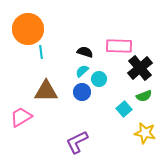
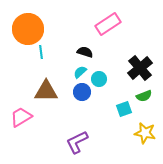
pink rectangle: moved 11 px left, 22 px up; rotated 35 degrees counterclockwise
cyan semicircle: moved 2 px left, 1 px down
cyan square: rotated 21 degrees clockwise
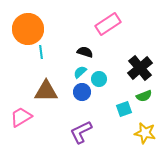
purple L-shape: moved 4 px right, 10 px up
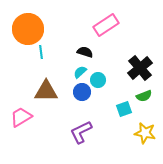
pink rectangle: moved 2 px left, 1 px down
cyan circle: moved 1 px left, 1 px down
